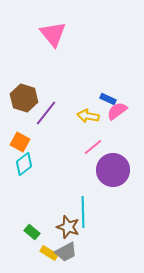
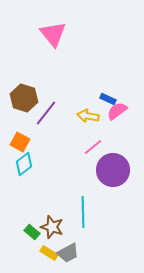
brown star: moved 16 px left
gray trapezoid: moved 2 px right, 1 px down
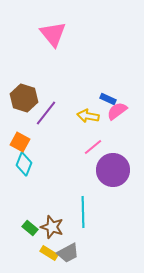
cyan diamond: rotated 30 degrees counterclockwise
green rectangle: moved 2 px left, 4 px up
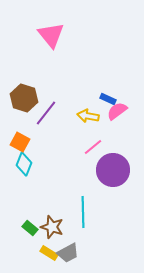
pink triangle: moved 2 px left, 1 px down
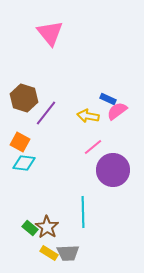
pink triangle: moved 1 px left, 2 px up
cyan diamond: moved 1 px up; rotated 75 degrees clockwise
brown star: moved 5 px left; rotated 15 degrees clockwise
gray trapezoid: rotated 25 degrees clockwise
